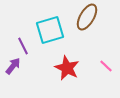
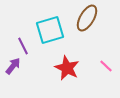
brown ellipse: moved 1 px down
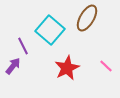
cyan square: rotated 32 degrees counterclockwise
red star: rotated 20 degrees clockwise
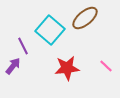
brown ellipse: moved 2 px left; rotated 20 degrees clockwise
red star: rotated 20 degrees clockwise
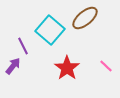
red star: rotated 30 degrees counterclockwise
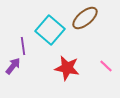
purple line: rotated 18 degrees clockwise
red star: rotated 25 degrees counterclockwise
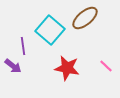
purple arrow: rotated 90 degrees clockwise
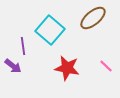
brown ellipse: moved 8 px right
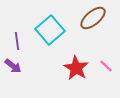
cyan square: rotated 8 degrees clockwise
purple line: moved 6 px left, 5 px up
red star: moved 9 px right; rotated 20 degrees clockwise
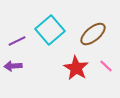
brown ellipse: moved 16 px down
purple line: rotated 72 degrees clockwise
purple arrow: rotated 138 degrees clockwise
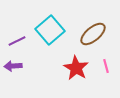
pink line: rotated 32 degrees clockwise
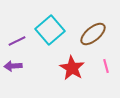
red star: moved 4 px left
